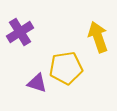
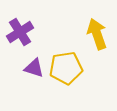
yellow arrow: moved 1 px left, 3 px up
purple triangle: moved 3 px left, 15 px up
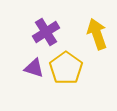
purple cross: moved 26 px right
yellow pentagon: rotated 28 degrees counterclockwise
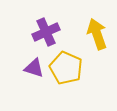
purple cross: rotated 8 degrees clockwise
yellow pentagon: rotated 12 degrees counterclockwise
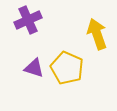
purple cross: moved 18 px left, 12 px up
yellow pentagon: moved 1 px right
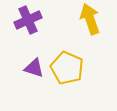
yellow arrow: moved 7 px left, 15 px up
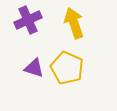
yellow arrow: moved 16 px left, 4 px down
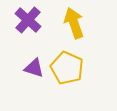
purple cross: rotated 24 degrees counterclockwise
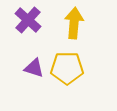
yellow arrow: rotated 24 degrees clockwise
yellow pentagon: rotated 24 degrees counterclockwise
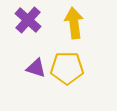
yellow arrow: rotated 12 degrees counterclockwise
purple triangle: moved 2 px right
